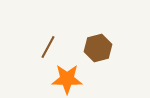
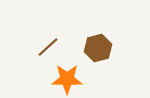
brown line: rotated 20 degrees clockwise
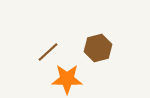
brown line: moved 5 px down
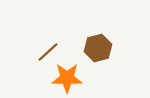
orange star: moved 1 px up
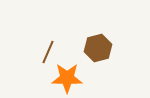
brown line: rotated 25 degrees counterclockwise
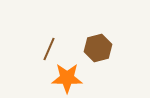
brown line: moved 1 px right, 3 px up
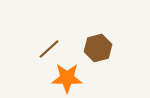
brown line: rotated 25 degrees clockwise
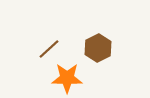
brown hexagon: rotated 12 degrees counterclockwise
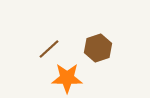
brown hexagon: rotated 8 degrees clockwise
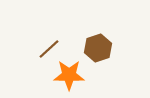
orange star: moved 2 px right, 3 px up
